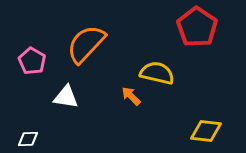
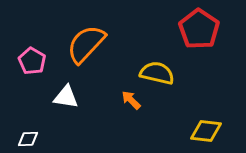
red pentagon: moved 2 px right, 2 px down
orange arrow: moved 4 px down
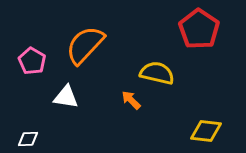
orange semicircle: moved 1 px left, 1 px down
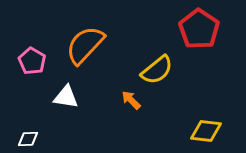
yellow semicircle: moved 3 px up; rotated 128 degrees clockwise
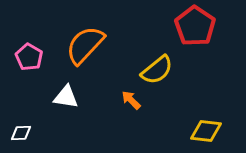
red pentagon: moved 4 px left, 3 px up
pink pentagon: moved 3 px left, 4 px up
white diamond: moved 7 px left, 6 px up
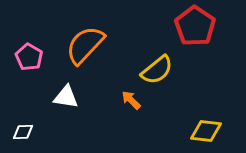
white diamond: moved 2 px right, 1 px up
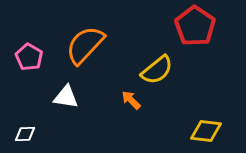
white diamond: moved 2 px right, 2 px down
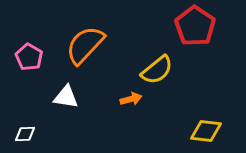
orange arrow: moved 1 px up; rotated 120 degrees clockwise
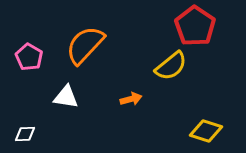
yellow semicircle: moved 14 px right, 4 px up
yellow diamond: rotated 12 degrees clockwise
